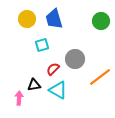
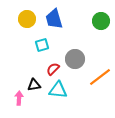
cyan triangle: rotated 24 degrees counterclockwise
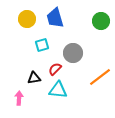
blue trapezoid: moved 1 px right, 1 px up
gray circle: moved 2 px left, 6 px up
red semicircle: moved 2 px right
black triangle: moved 7 px up
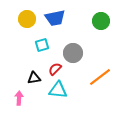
blue trapezoid: rotated 85 degrees counterclockwise
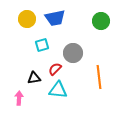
orange line: moved 1 px left; rotated 60 degrees counterclockwise
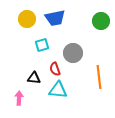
red semicircle: rotated 64 degrees counterclockwise
black triangle: rotated 16 degrees clockwise
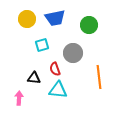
green circle: moved 12 px left, 4 px down
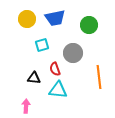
pink arrow: moved 7 px right, 8 px down
